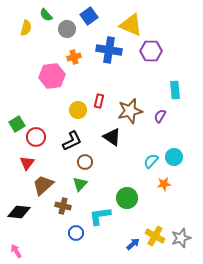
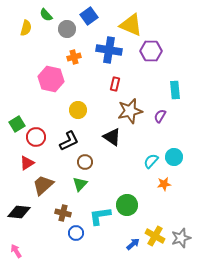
pink hexagon: moved 1 px left, 3 px down; rotated 20 degrees clockwise
red rectangle: moved 16 px right, 17 px up
black L-shape: moved 3 px left
red triangle: rotated 21 degrees clockwise
green circle: moved 7 px down
brown cross: moved 7 px down
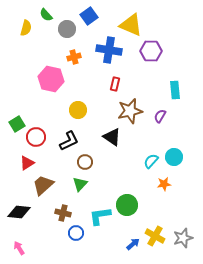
gray star: moved 2 px right
pink arrow: moved 3 px right, 3 px up
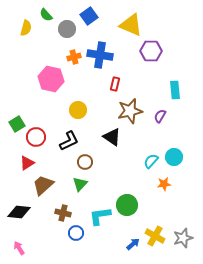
blue cross: moved 9 px left, 5 px down
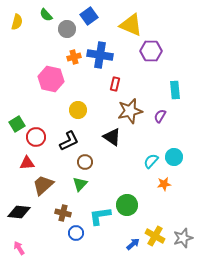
yellow semicircle: moved 9 px left, 6 px up
red triangle: rotated 28 degrees clockwise
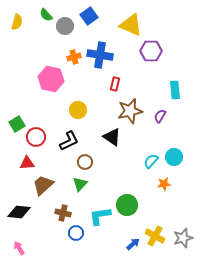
gray circle: moved 2 px left, 3 px up
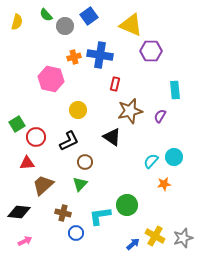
pink arrow: moved 6 px right, 7 px up; rotated 96 degrees clockwise
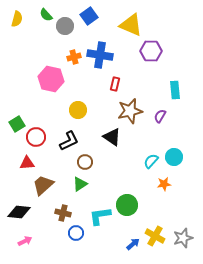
yellow semicircle: moved 3 px up
green triangle: rotated 14 degrees clockwise
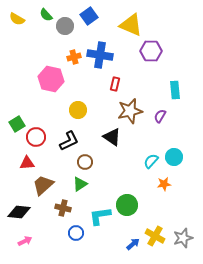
yellow semicircle: rotated 105 degrees clockwise
brown cross: moved 5 px up
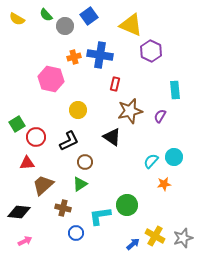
purple hexagon: rotated 25 degrees clockwise
